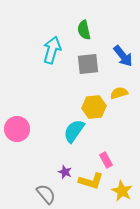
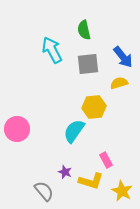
cyan arrow: rotated 44 degrees counterclockwise
blue arrow: moved 1 px down
yellow semicircle: moved 10 px up
gray semicircle: moved 2 px left, 3 px up
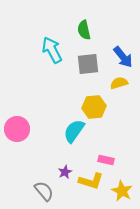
pink rectangle: rotated 49 degrees counterclockwise
purple star: rotated 24 degrees clockwise
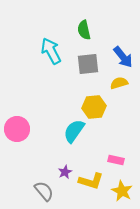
cyan arrow: moved 1 px left, 1 px down
pink rectangle: moved 10 px right
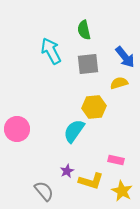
blue arrow: moved 2 px right
purple star: moved 2 px right, 1 px up
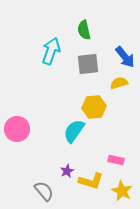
cyan arrow: rotated 48 degrees clockwise
